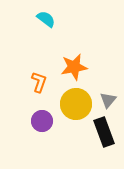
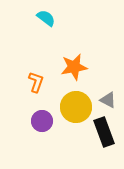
cyan semicircle: moved 1 px up
orange L-shape: moved 3 px left
gray triangle: rotated 42 degrees counterclockwise
yellow circle: moved 3 px down
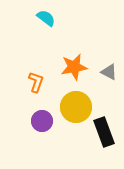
gray triangle: moved 1 px right, 28 px up
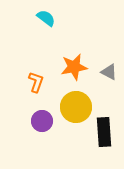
black rectangle: rotated 16 degrees clockwise
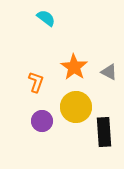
orange star: rotated 28 degrees counterclockwise
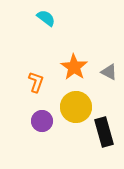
black rectangle: rotated 12 degrees counterclockwise
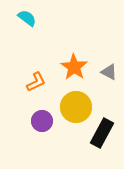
cyan semicircle: moved 19 px left
orange L-shape: rotated 45 degrees clockwise
black rectangle: moved 2 px left, 1 px down; rotated 44 degrees clockwise
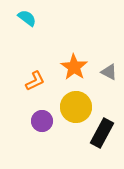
orange L-shape: moved 1 px left, 1 px up
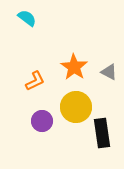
black rectangle: rotated 36 degrees counterclockwise
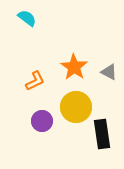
black rectangle: moved 1 px down
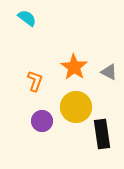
orange L-shape: rotated 45 degrees counterclockwise
